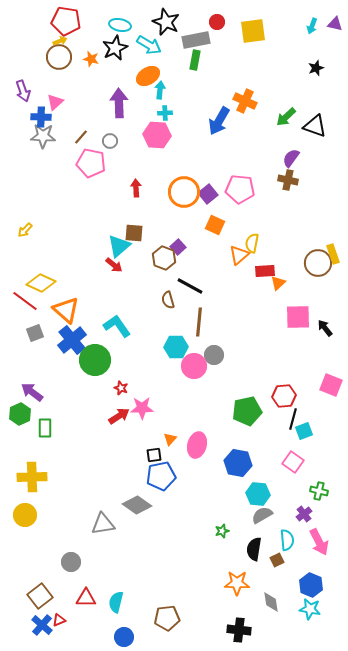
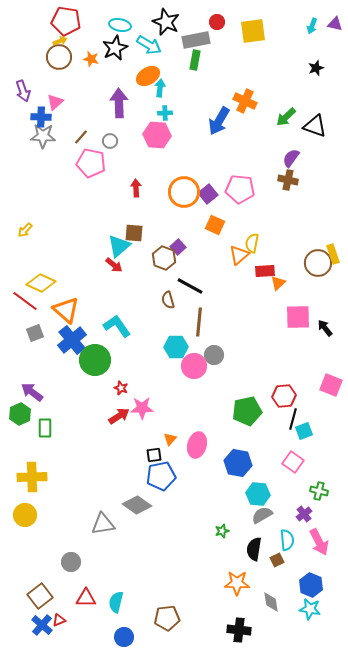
cyan arrow at (160, 90): moved 2 px up
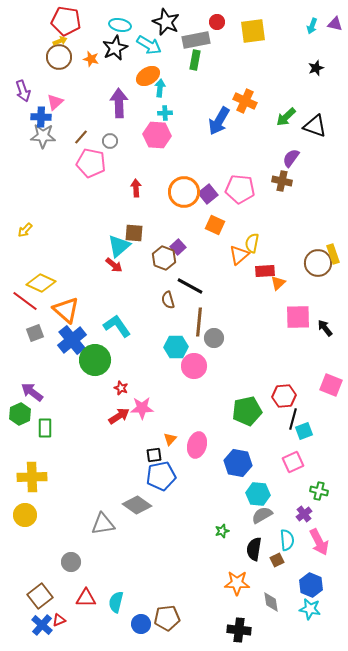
brown cross at (288, 180): moved 6 px left, 1 px down
gray circle at (214, 355): moved 17 px up
pink square at (293, 462): rotated 30 degrees clockwise
blue circle at (124, 637): moved 17 px right, 13 px up
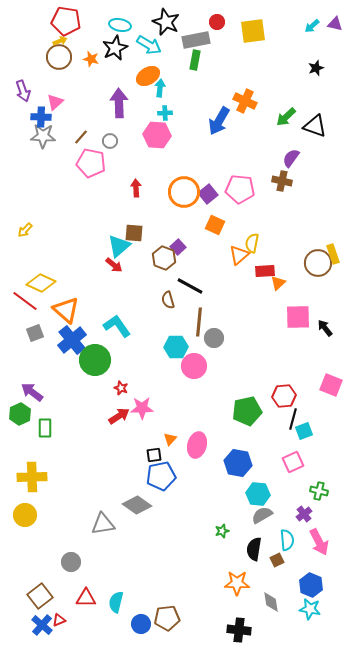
cyan arrow at (312, 26): rotated 28 degrees clockwise
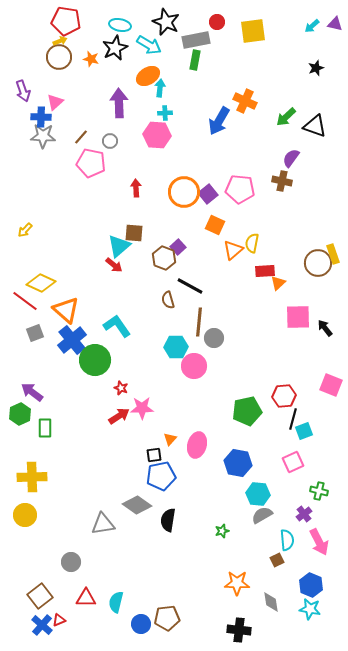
orange triangle at (239, 255): moved 6 px left, 5 px up
black semicircle at (254, 549): moved 86 px left, 29 px up
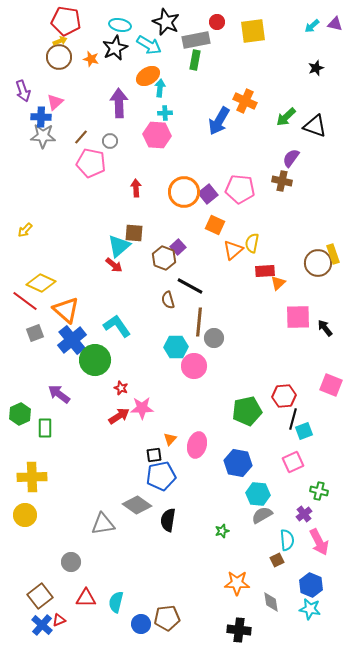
purple arrow at (32, 392): moved 27 px right, 2 px down
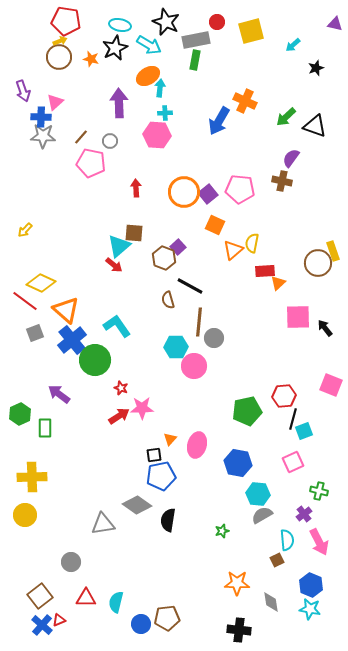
cyan arrow at (312, 26): moved 19 px left, 19 px down
yellow square at (253, 31): moved 2 px left; rotated 8 degrees counterclockwise
yellow rectangle at (333, 254): moved 3 px up
